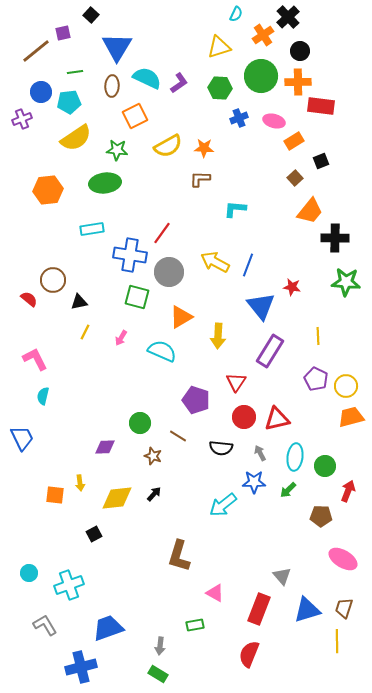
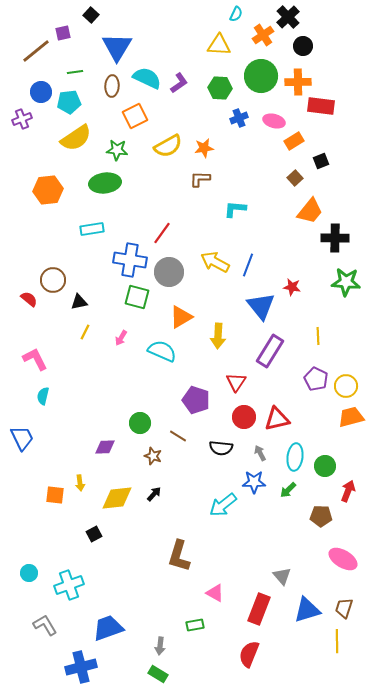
yellow triangle at (219, 47): moved 2 px up; rotated 20 degrees clockwise
black circle at (300, 51): moved 3 px right, 5 px up
orange star at (204, 148): rotated 12 degrees counterclockwise
blue cross at (130, 255): moved 5 px down
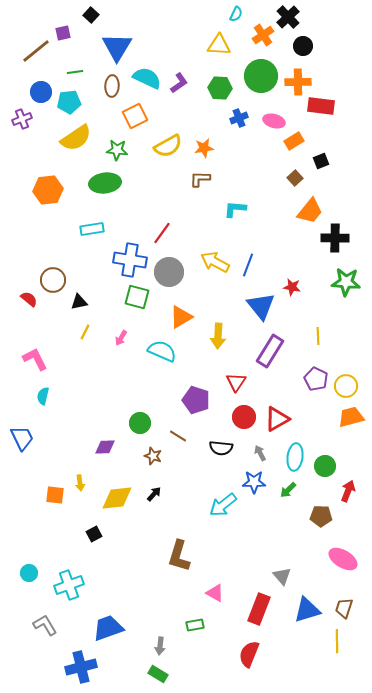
red triangle at (277, 419): rotated 16 degrees counterclockwise
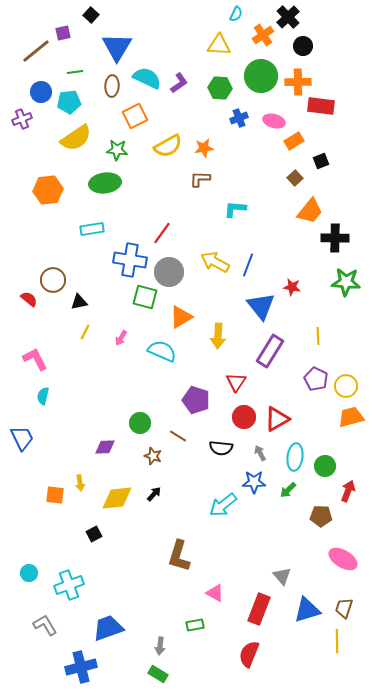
green square at (137, 297): moved 8 px right
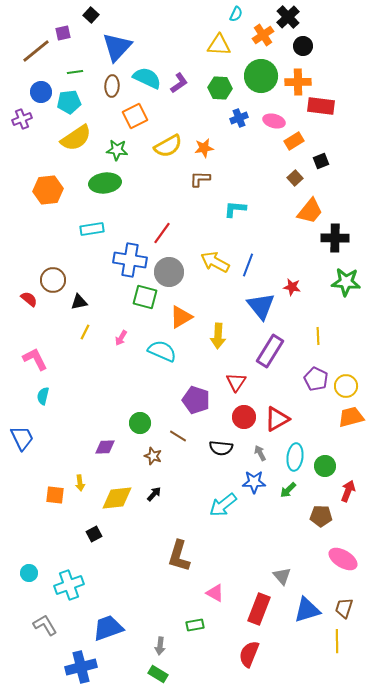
blue triangle at (117, 47): rotated 12 degrees clockwise
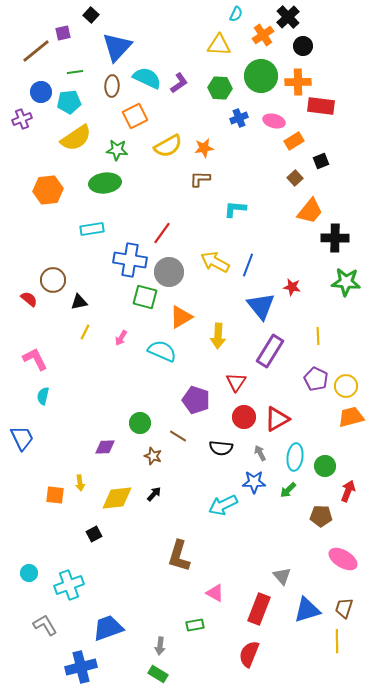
cyan arrow at (223, 505): rotated 12 degrees clockwise
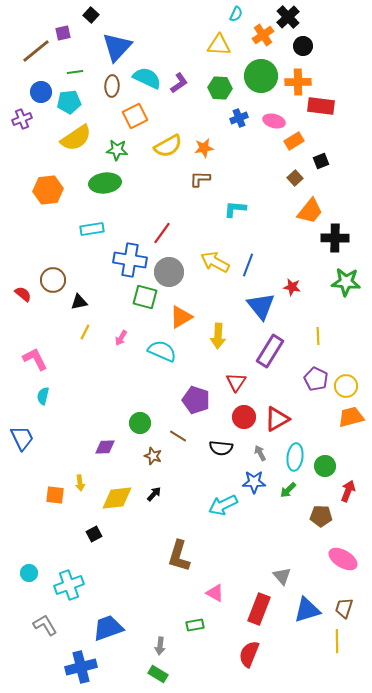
red semicircle at (29, 299): moved 6 px left, 5 px up
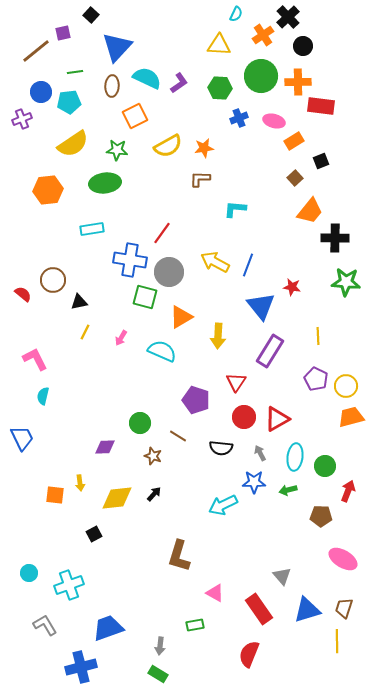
yellow semicircle at (76, 138): moved 3 px left, 6 px down
green arrow at (288, 490): rotated 30 degrees clockwise
red rectangle at (259, 609): rotated 56 degrees counterclockwise
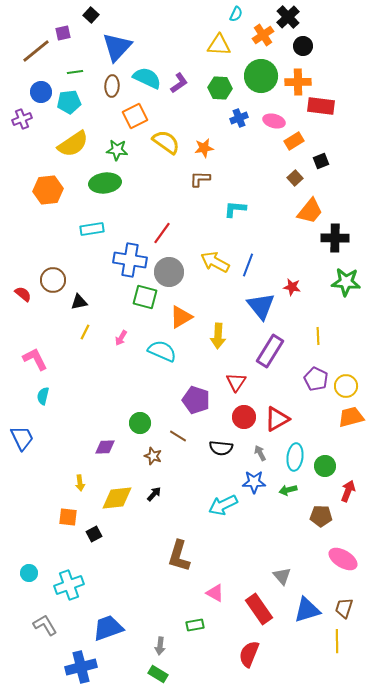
yellow semicircle at (168, 146): moved 2 px left, 4 px up; rotated 116 degrees counterclockwise
orange square at (55, 495): moved 13 px right, 22 px down
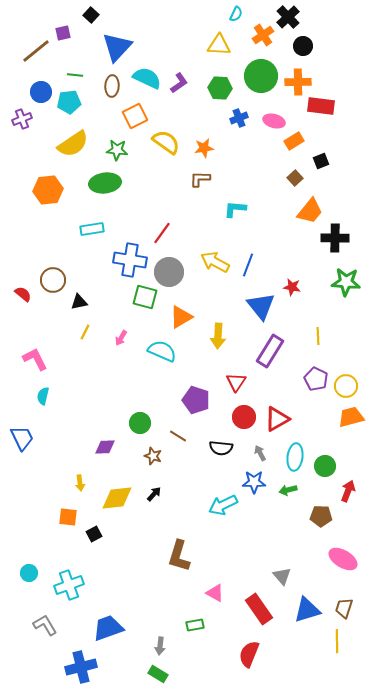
green line at (75, 72): moved 3 px down; rotated 14 degrees clockwise
